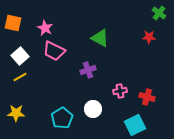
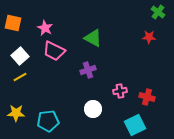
green cross: moved 1 px left, 1 px up
green triangle: moved 7 px left
cyan pentagon: moved 14 px left, 3 px down; rotated 25 degrees clockwise
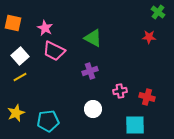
purple cross: moved 2 px right, 1 px down
yellow star: rotated 24 degrees counterclockwise
cyan square: rotated 25 degrees clockwise
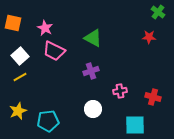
purple cross: moved 1 px right
red cross: moved 6 px right
yellow star: moved 2 px right, 2 px up
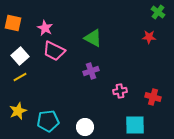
white circle: moved 8 px left, 18 px down
